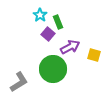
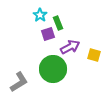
green rectangle: moved 1 px down
purple square: rotated 32 degrees clockwise
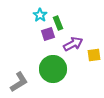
purple arrow: moved 3 px right, 3 px up
yellow square: rotated 24 degrees counterclockwise
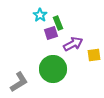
purple square: moved 3 px right, 1 px up
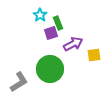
green circle: moved 3 px left
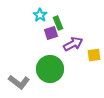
gray L-shape: rotated 70 degrees clockwise
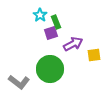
green rectangle: moved 2 px left, 1 px up
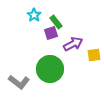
cyan star: moved 6 px left
green rectangle: rotated 16 degrees counterclockwise
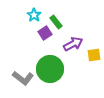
purple square: moved 6 px left; rotated 16 degrees counterclockwise
gray L-shape: moved 4 px right, 4 px up
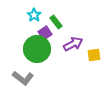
green circle: moved 13 px left, 20 px up
